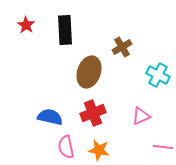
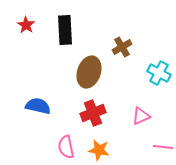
cyan cross: moved 1 px right, 2 px up
blue semicircle: moved 12 px left, 11 px up
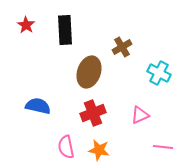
pink triangle: moved 1 px left, 1 px up
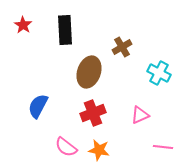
red star: moved 3 px left
blue semicircle: rotated 75 degrees counterclockwise
pink semicircle: rotated 40 degrees counterclockwise
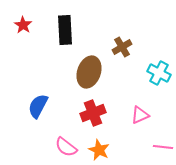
orange star: rotated 15 degrees clockwise
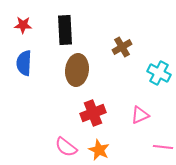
red star: rotated 30 degrees counterclockwise
brown ellipse: moved 12 px left, 2 px up; rotated 12 degrees counterclockwise
blue semicircle: moved 14 px left, 43 px up; rotated 25 degrees counterclockwise
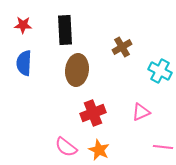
cyan cross: moved 1 px right, 2 px up
pink triangle: moved 1 px right, 3 px up
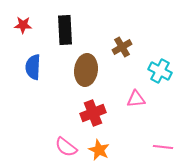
blue semicircle: moved 9 px right, 4 px down
brown ellipse: moved 9 px right
pink triangle: moved 5 px left, 13 px up; rotated 18 degrees clockwise
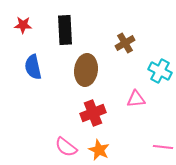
brown cross: moved 3 px right, 4 px up
blue semicircle: rotated 15 degrees counterclockwise
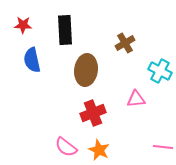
blue semicircle: moved 1 px left, 7 px up
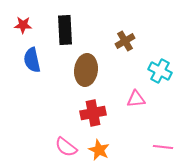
brown cross: moved 2 px up
red cross: rotated 10 degrees clockwise
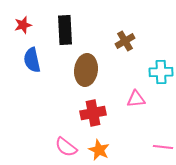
red star: rotated 18 degrees counterclockwise
cyan cross: moved 1 px right, 1 px down; rotated 30 degrees counterclockwise
